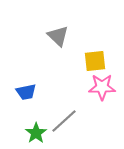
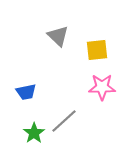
yellow square: moved 2 px right, 11 px up
green star: moved 2 px left
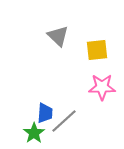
blue trapezoid: moved 19 px right, 21 px down; rotated 75 degrees counterclockwise
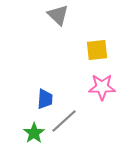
gray triangle: moved 21 px up
blue trapezoid: moved 14 px up
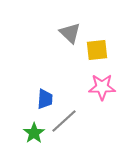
gray triangle: moved 12 px right, 18 px down
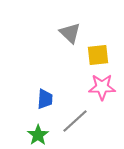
yellow square: moved 1 px right, 5 px down
gray line: moved 11 px right
green star: moved 4 px right, 2 px down
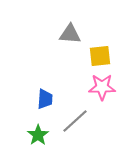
gray triangle: moved 1 px down; rotated 40 degrees counterclockwise
yellow square: moved 2 px right, 1 px down
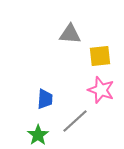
pink star: moved 1 px left, 3 px down; rotated 20 degrees clockwise
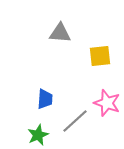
gray triangle: moved 10 px left, 1 px up
pink star: moved 6 px right, 13 px down
green star: rotated 10 degrees clockwise
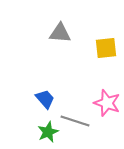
yellow square: moved 6 px right, 8 px up
blue trapezoid: rotated 45 degrees counterclockwise
gray line: rotated 60 degrees clockwise
green star: moved 10 px right, 3 px up
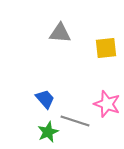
pink star: moved 1 px down
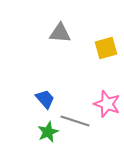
yellow square: rotated 10 degrees counterclockwise
